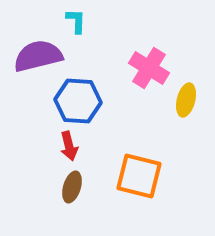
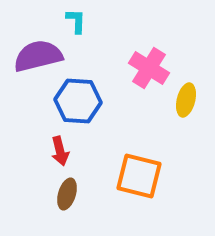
red arrow: moved 9 px left, 5 px down
brown ellipse: moved 5 px left, 7 px down
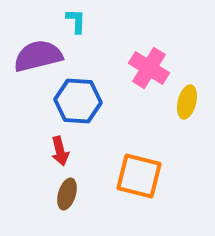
yellow ellipse: moved 1 px right, 2 px down
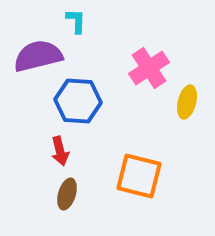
pink cross: rotated 24 degrees clockwise
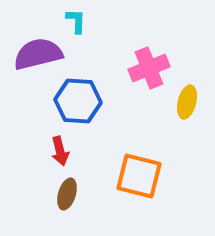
purple semicircle: moved 2 px up
pink cross: rotated 12 degrees clockwise
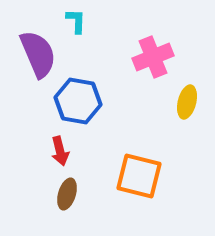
purple semicircle: rotated 81 degrees clockwise
pink cross: moved 4 px right, 11 px up
blue hexagon: rotated 6 degrees clockwise
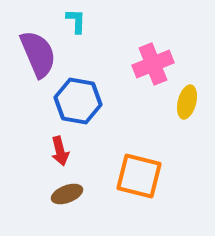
pink cross: moved 7 px down
brown ellipse: rotated 52 degrees clockwise
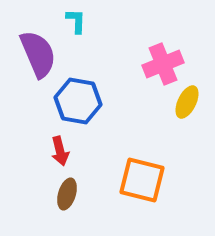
pink cross: moved 10 px right
yellow ellipse: rotated 12 degrees clockwise
orange square: moved 3 px right, 4 px down
brown ellipse: rotated 52 degrees counterclockwise
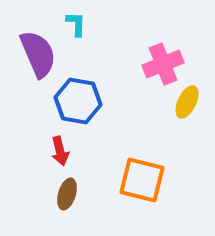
cyan L-shape: moved 3 px down
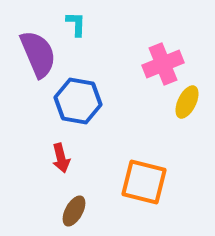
red arrow: moved 1 px right, 7 px down
orange square: moved 2 px right, 2 px down
brown ellipse: moved 7 px right, 17 px down; rotated 12 degrees clockwise
